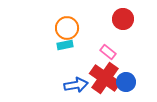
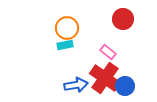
blue circle: moved 1 px left, 4 px down
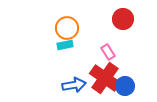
pink rectangle: rotated 21 degrees clockwise
blue arrow: moved 2 px left
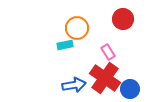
orange circle: moved 10 px right
blue circle: moved 5 px right, 3 px down
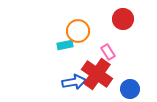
orange circle: moved 1 px right, 3 px down
red cross: moved 8 px left, 4 px up
blue arrow: moved 3 px up
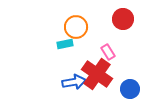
orange circle: moved 2 px left, 4 px up
cyan rectangle: moved 1 px up
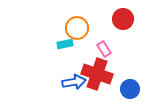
orange circle: moved 1 px right, 1 px down
pink rectangle: moved 4 px left, 3 px up
red cross: rotated 16 degrees counterclockwise
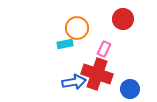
pink rectangle: rotated 56 degrees clockwise
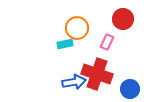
pink rectangle: moved 3 px right, 7 px up
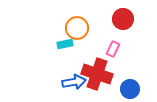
pink rectangle: moved 6 px right, 7 px down
